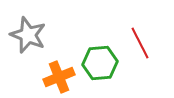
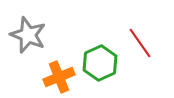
red line: rotated 8 degrees counterclockwise
green hexagon: rotated 20 degrees counterclockwise
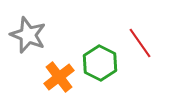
green hexagon: rotated 8 degrees counterclockwise
orange cross: rotated 16 degrees counterclockwise
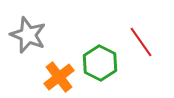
red line: moved 1 px right, 1 px up
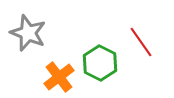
gray star: moved 2 px up
